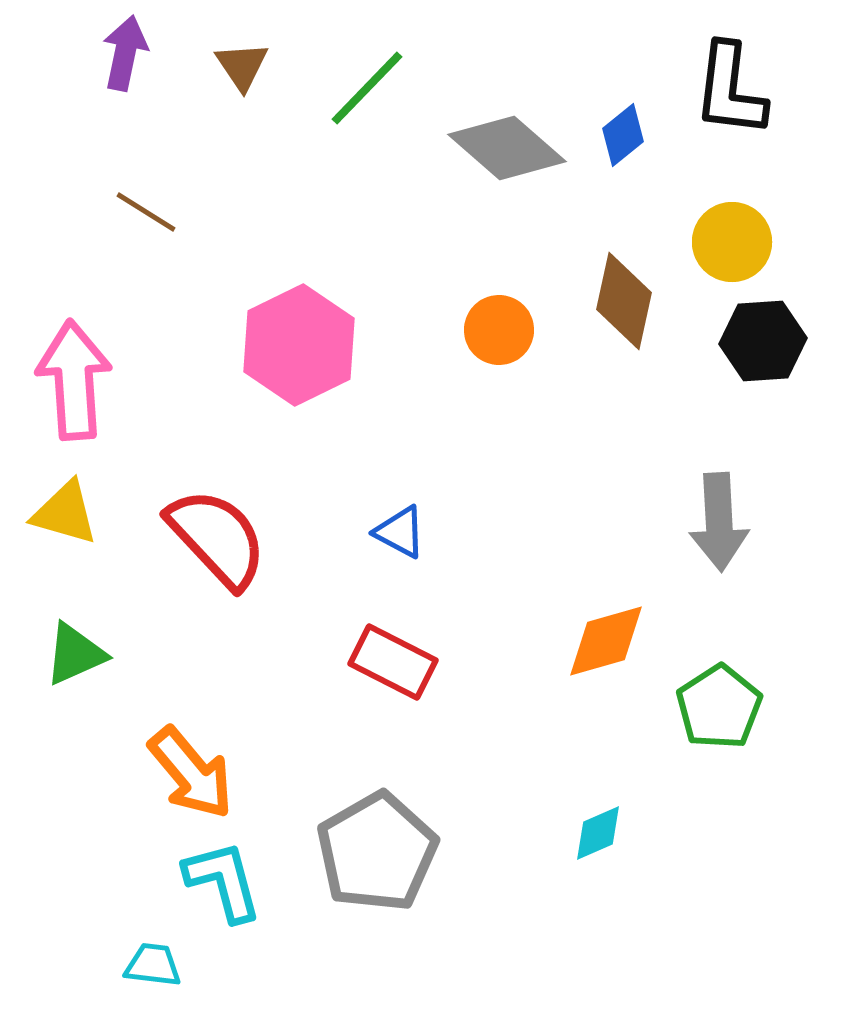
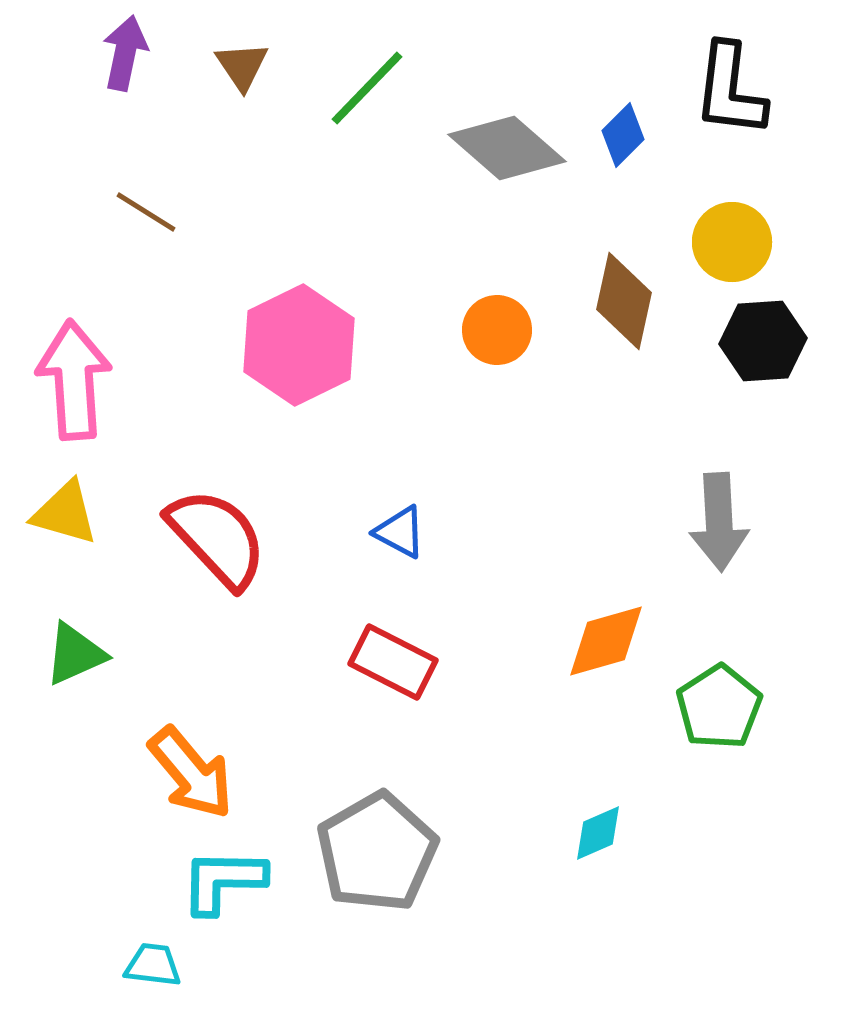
blue diamond: rotated 6 degrees counterclockwise
orange circle: moved 2 px left
cyan L-shape: rotated 74 degrees counterclockwise
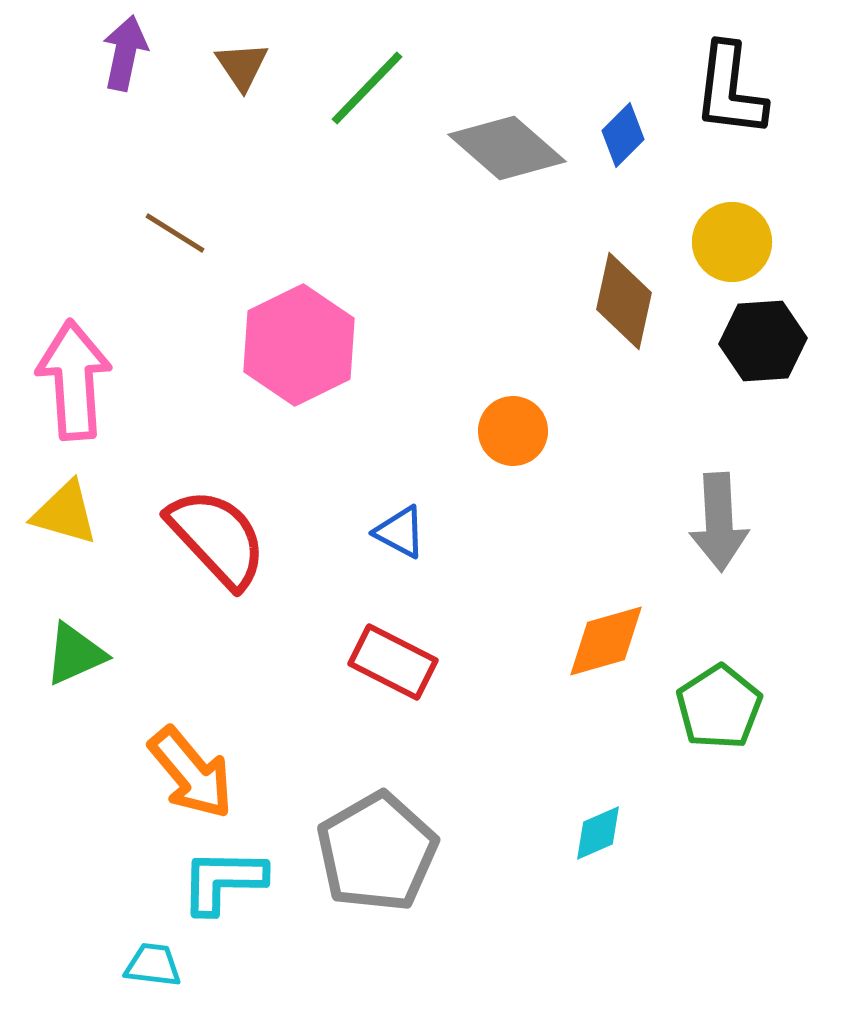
brown line: moved 29 px right, 21 px down
orange circle: moved 16 px right, 101 px down
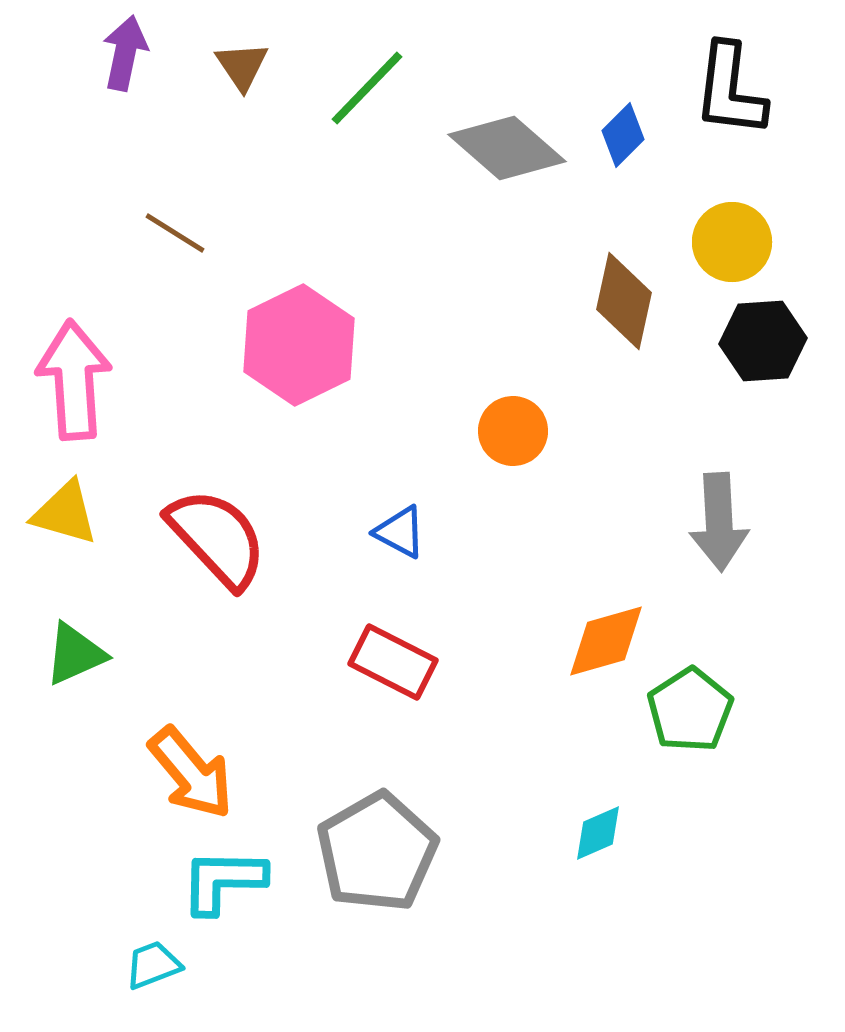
green pentagon: moved 29 px left, 3 px down
cyan trapezoid: rotated 28 degrees counterclockwise
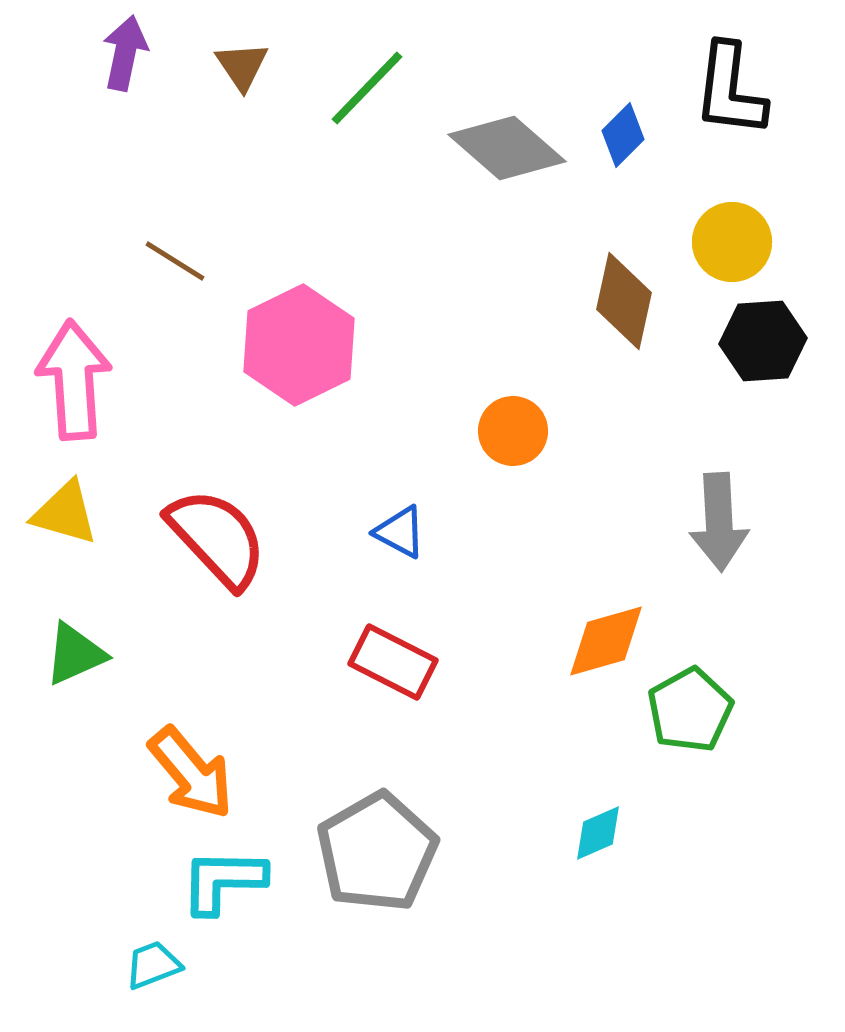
brown line: moved 28 px down
green pentagon: rotated 4 degrees clockwise
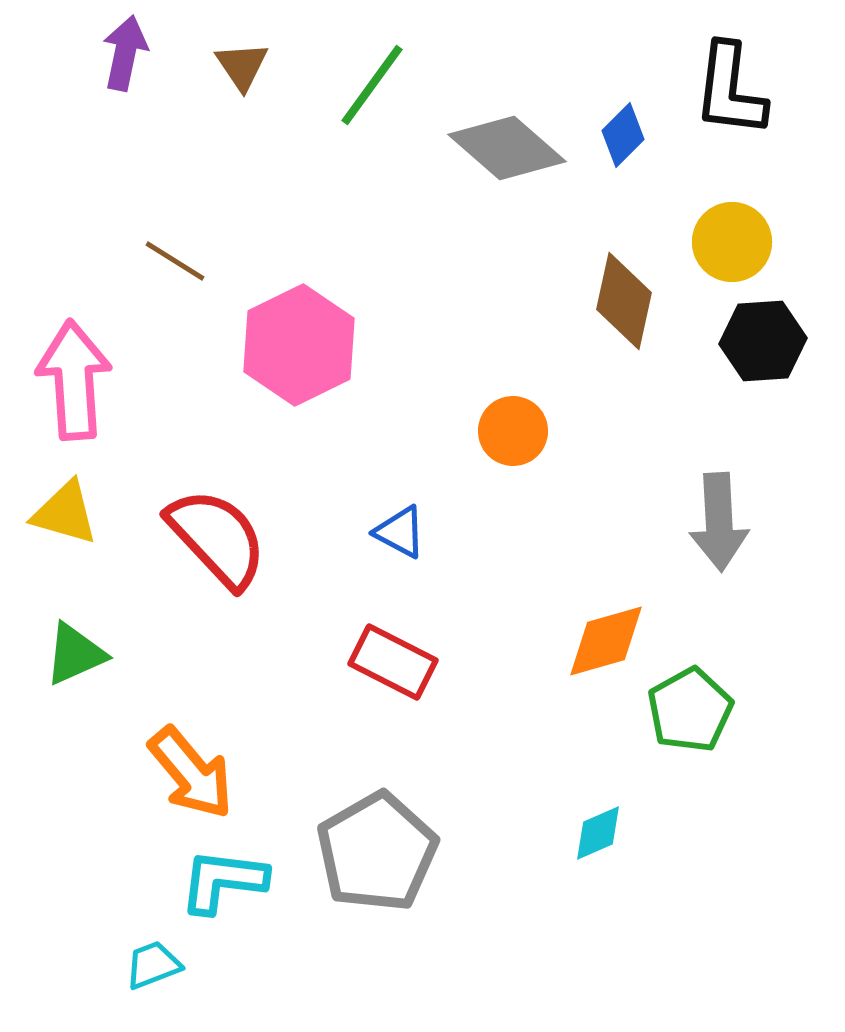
green line: moved 5 px right, 3 px up; rotated 8 degrees counterclockwise
cyan L-shape: rotated 6 degrees clockwise
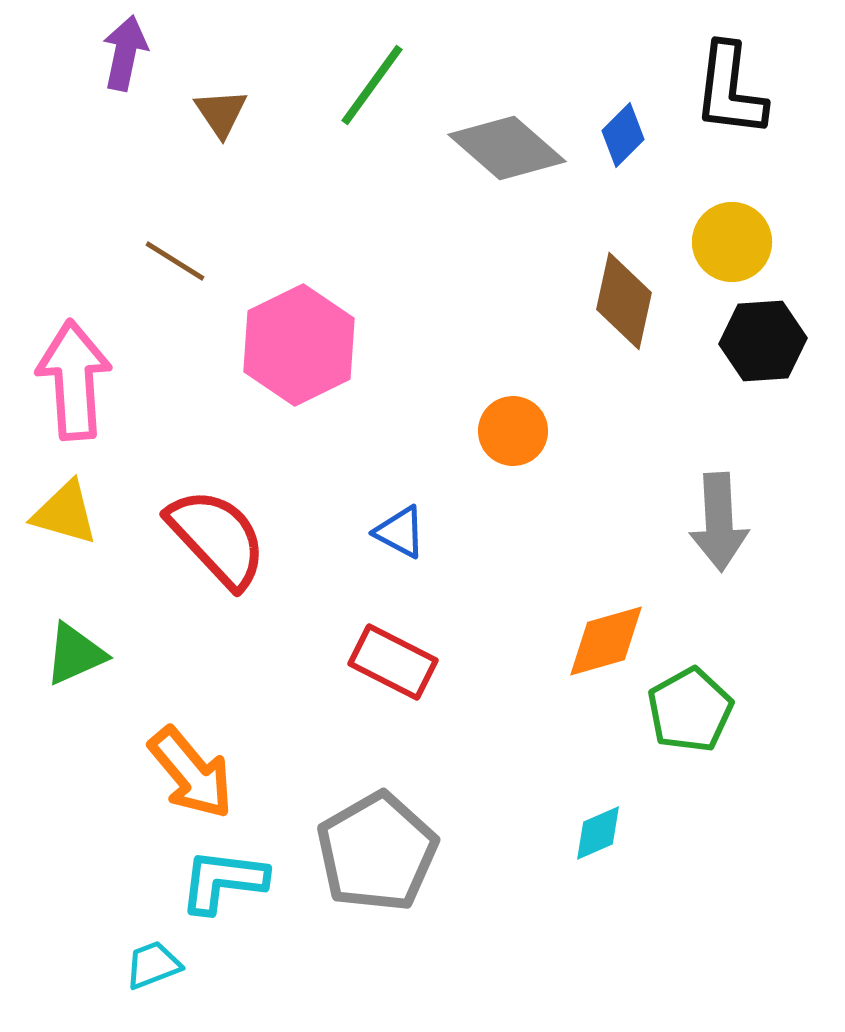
brown triangle: moved 21 px left, 47 px down
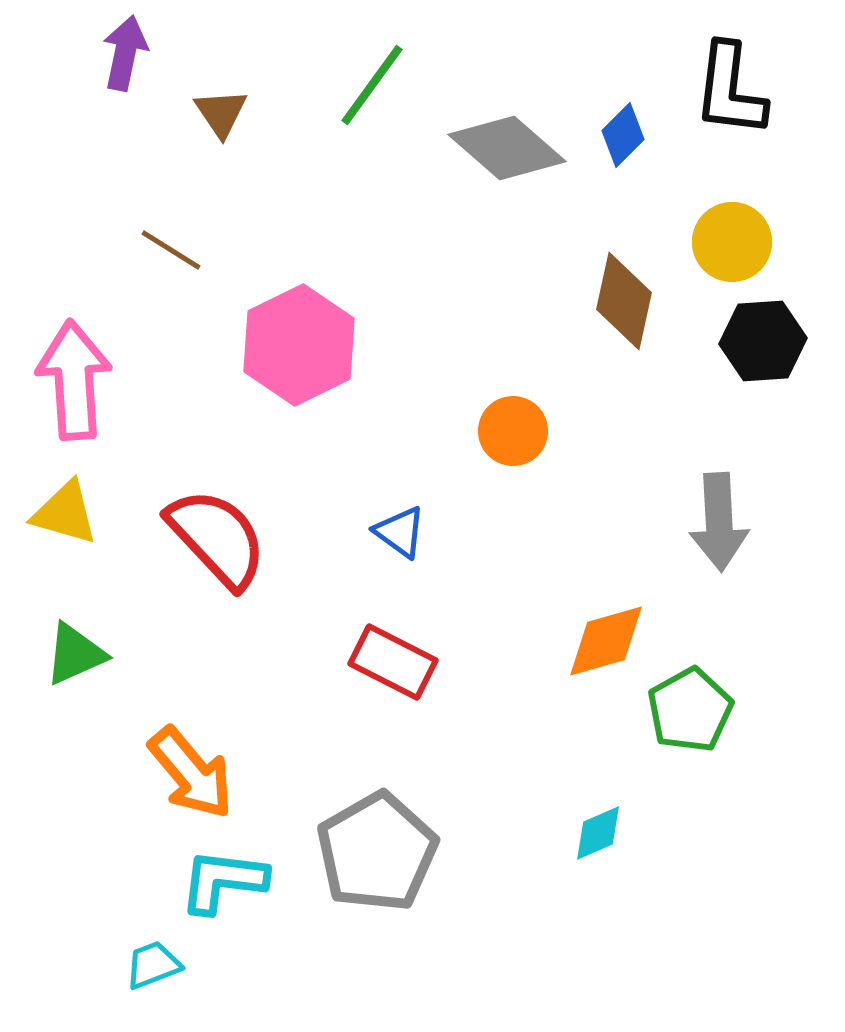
brown line: moved 4 px left, 11 px up
blue triangle: rotated 8 degrees clockwise
